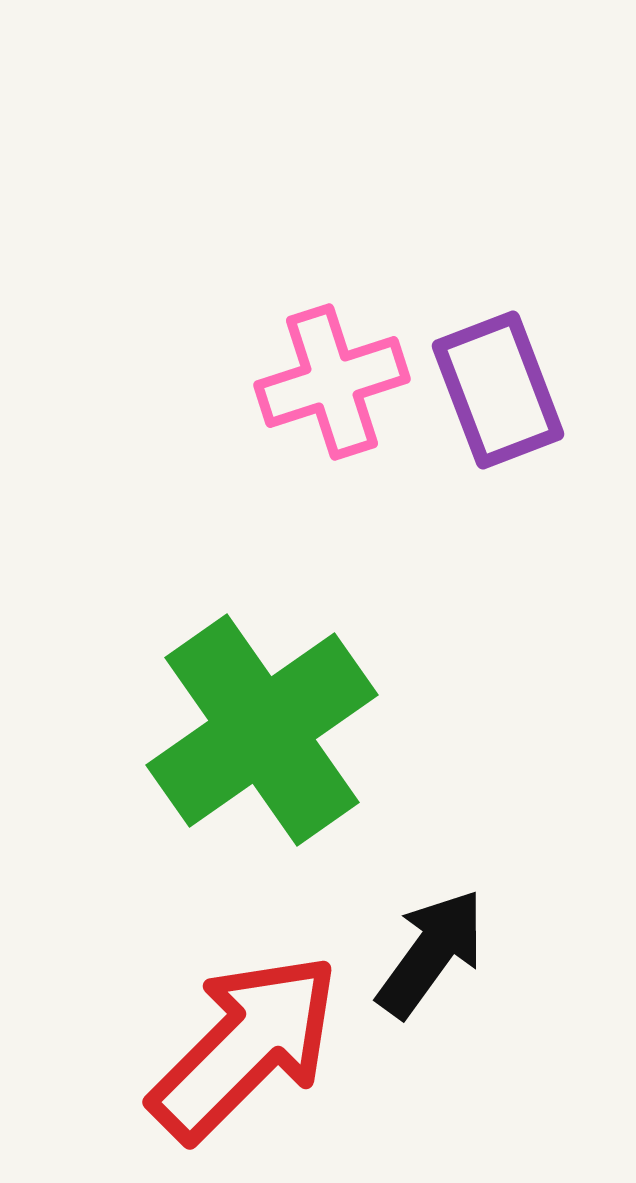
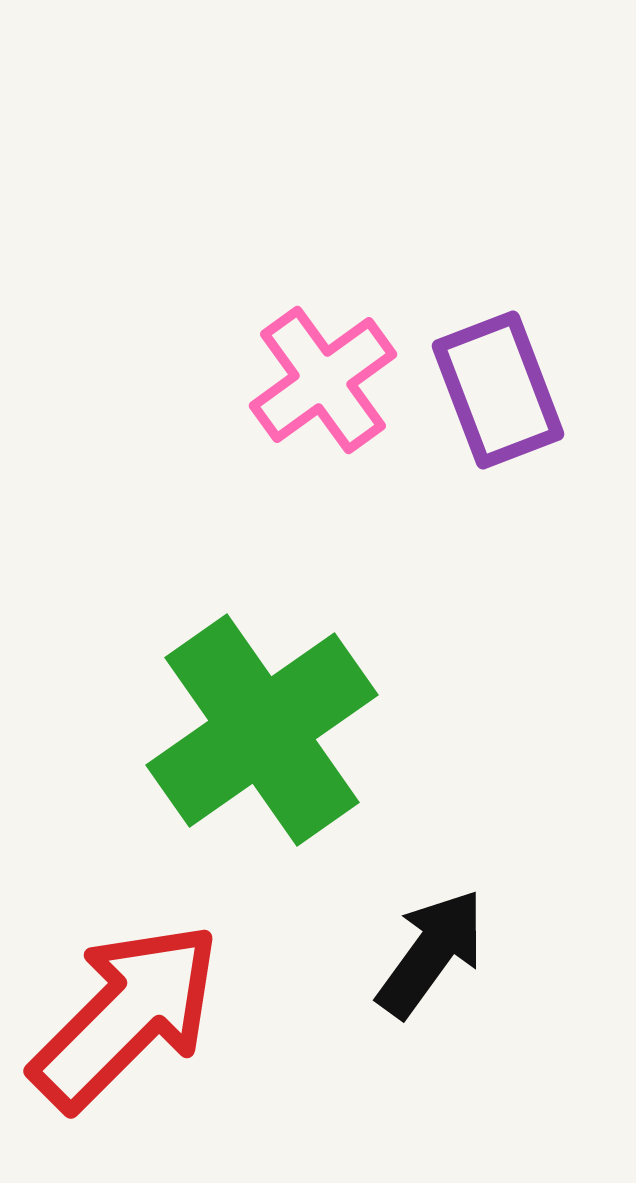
pink cross: moved 9 px left, 2 px up; rotated 18 degrees counterclockwise
red arrow: moved 119 px left, 31 px up
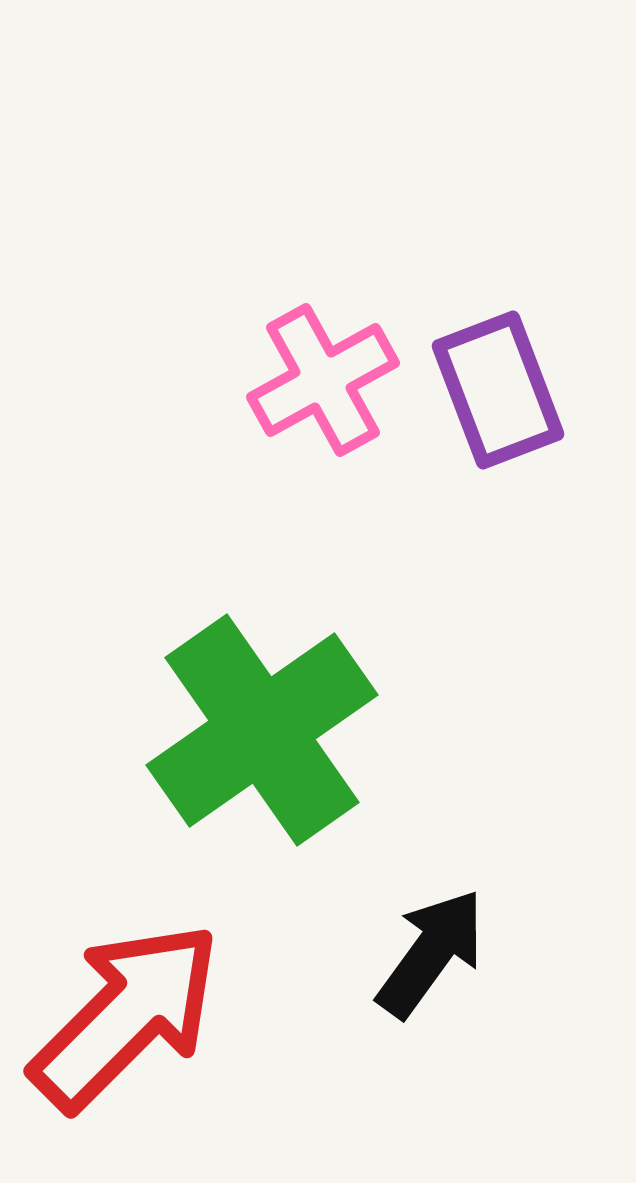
pink cross: rotated 7 degrees clockwise
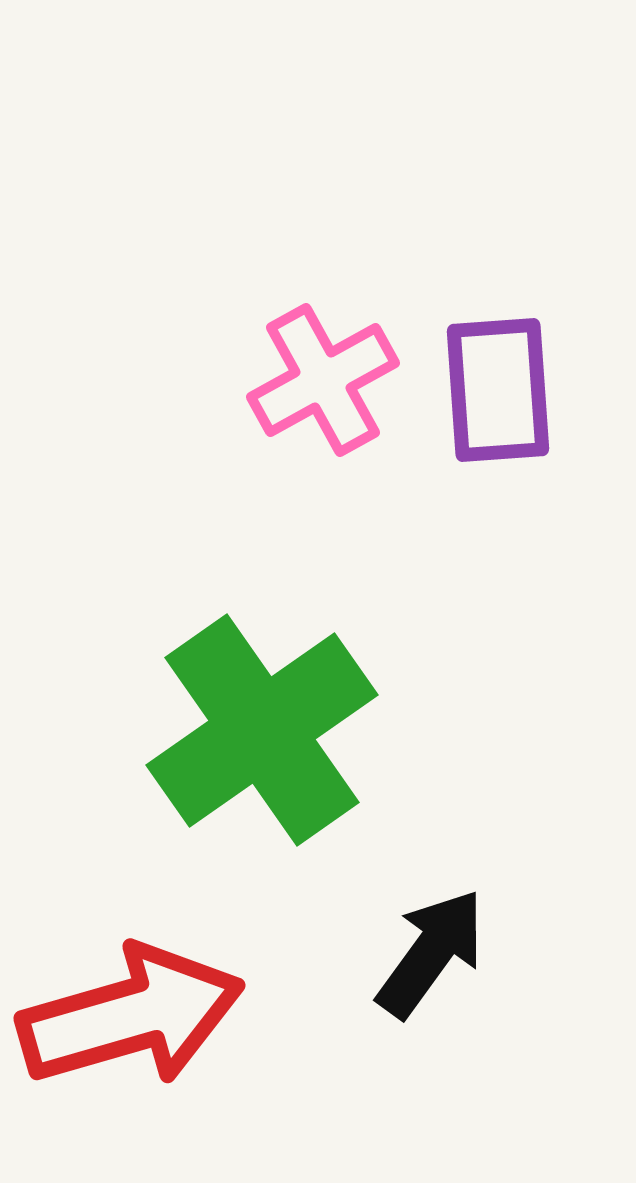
purple rectangle: rotated 17 degrees clockwise
red arrow: moved 5 px right; rotated 29 degrees clockwise
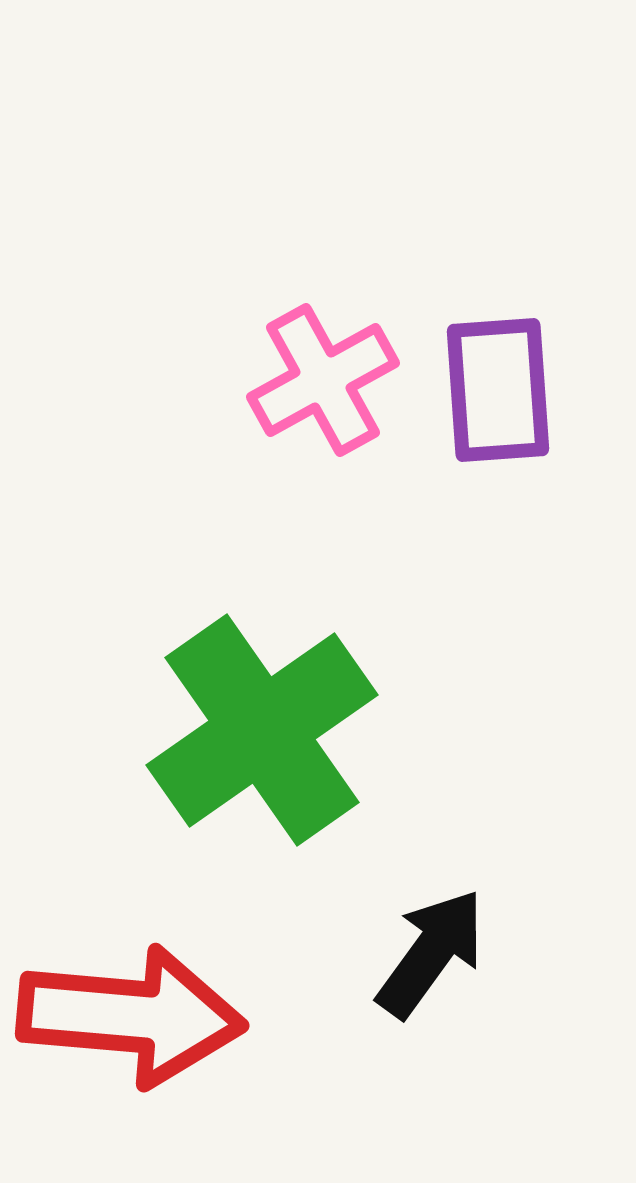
red arrow: rotated 21 degrees clockwise
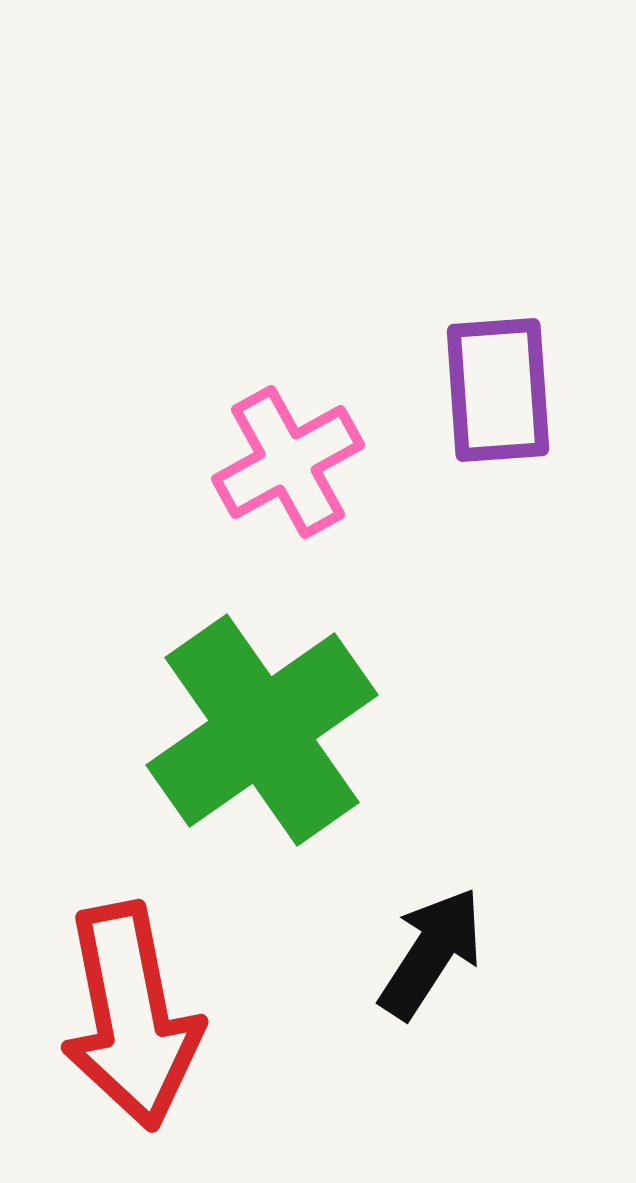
pink cross: moved 35 px left, 82 px down
black arrow: rotated 3 degrees counterclockwise
red arrow: rotated 74 degrees clockwise
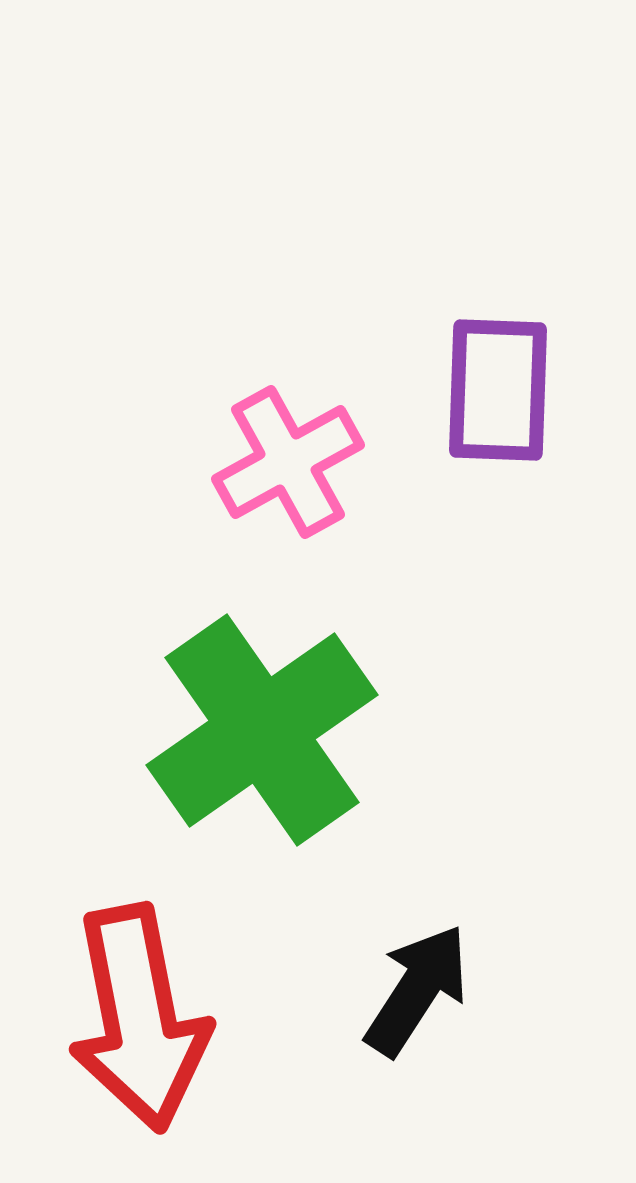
purple rectangle: rotated 6 degrees clockwise
black arrow: moved 14 px left, 37 px down
red arrow: moved 8 px right, 2 px down
